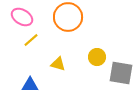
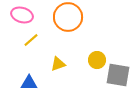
pink ellipse: moved 2 px up; rotated 15 degrees counterclockwise
yellow circle: moved 3 px down
yellow triangle: rotated 35 degrees counterclockwise
gray square: moved 3 px left, 2 px down
blue triangle: moved 1 px left, 2 px up
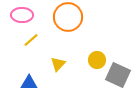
pink ellipse: rotated 15 degrees counterclockwise
yellow triangle: rotated 28 degrees counterclockwise
gray square: rotated 15 degrees clockwise
